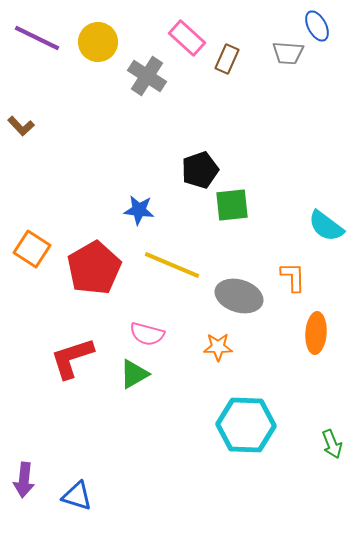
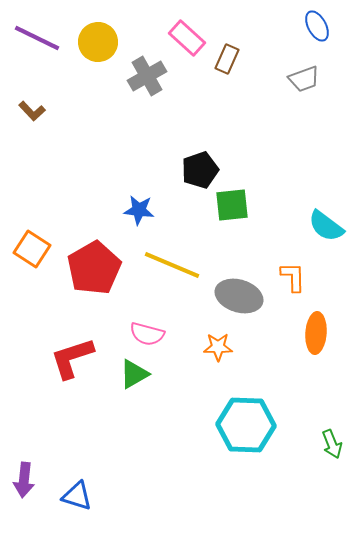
gray trapezoid: moved 16 px right, 26 px down; rotated 24 degrees counterclockwise
gray cross: rotated 27 degrees clockwise
brown L-shape: moved 11 px right, 15 px up
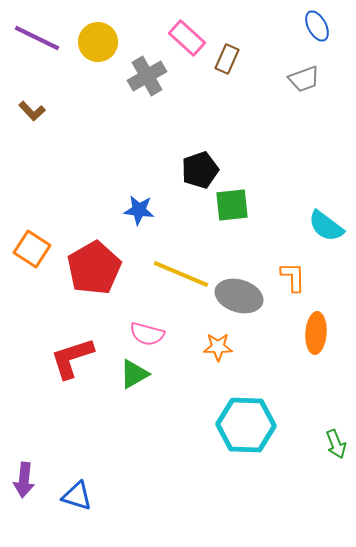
yellow line: moved 9 px right, 9 px down
green arrow: moved 4 px right
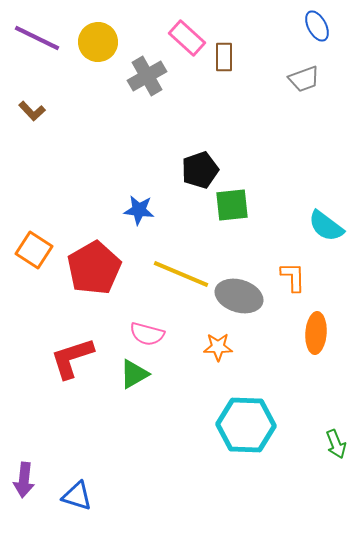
brown rectangle: moved 3 px left, 2 px up; rotated 24 degrees counterclockwise
orange square: moved 2 px right, 1 px down
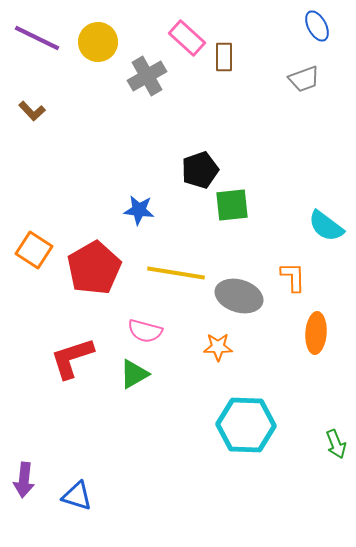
yellow line: moved 5 px left, 1 px up; rotated 14 degrees counterclockwise
pink semicircle: moved 2 px left, 3 px up
